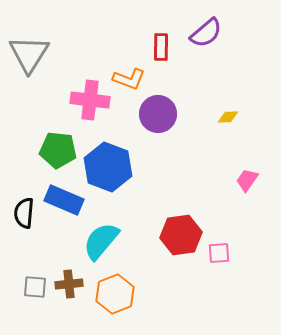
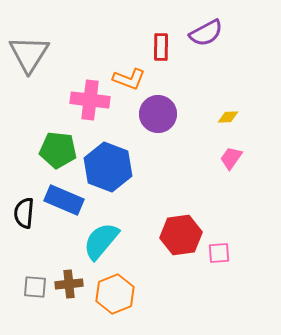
purple semicircle: rotated 12 degrees clockwise
pink trapezoid: moved 16 px left, 22 px up
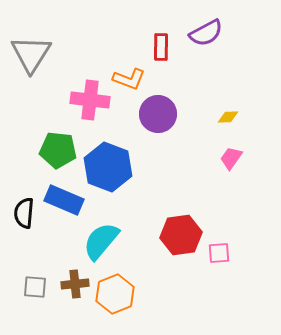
gray triangle: moved 2 px right
brown cross: moved 6 px right
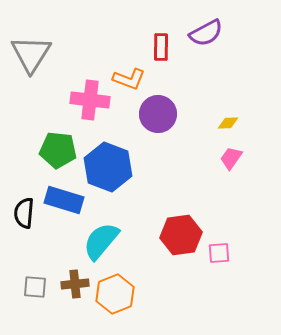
yellow diamond: moved 6 px down
blue rectangle: rotated 6 degrees counterclockwise
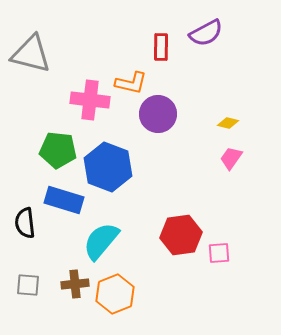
gray triangle: rotated 48 degrees counterclockwise
orange L-shape: moved 2 px right, 4 px down; rotated 8 degrees counterclockwise
yellow diamond: rotated 15 degrees clockwise
black semicircle: moved 1 px right, 10 px down; rotated 12 degrees counterclockwise
gray square: moved 7 px left, 2 px up
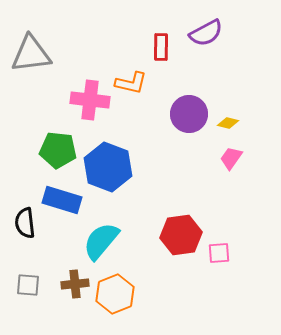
gray triangle: rotated 21 degrees counterclockwise
purple circle: moved 31 px right
blue rectangle: moved 2 px left
